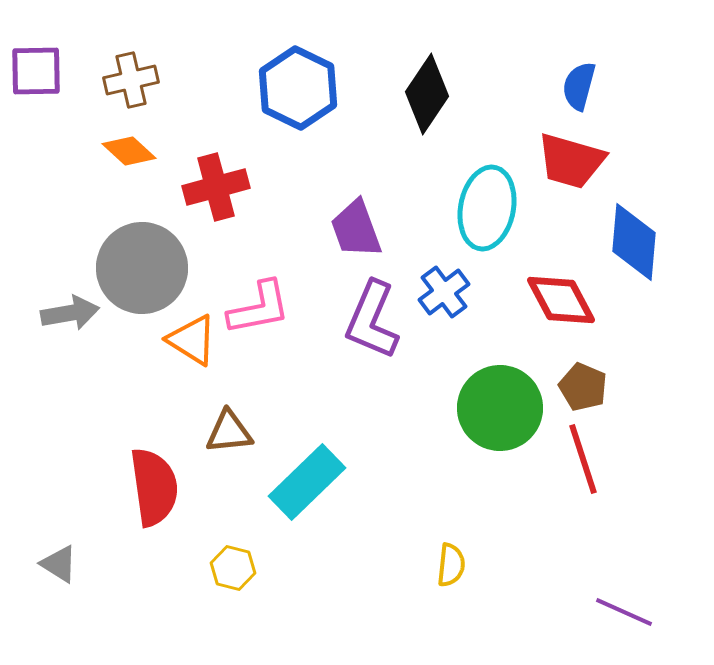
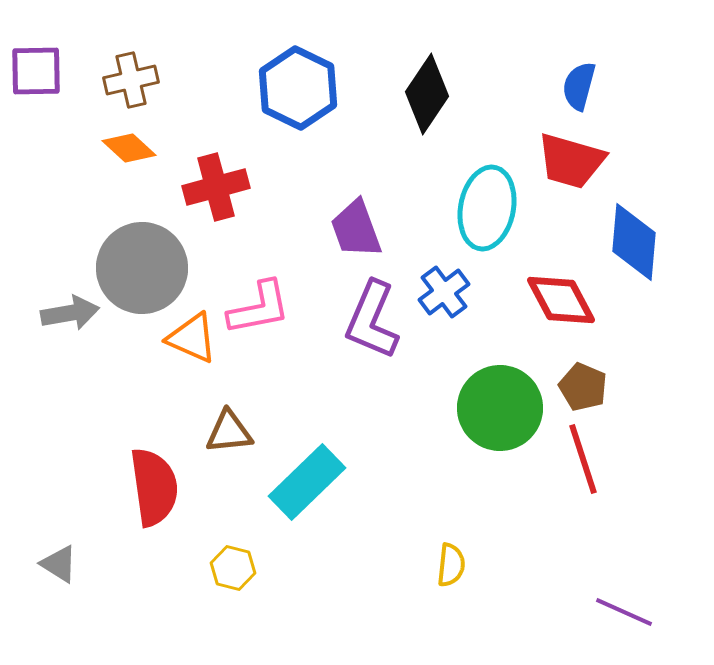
orange diamond: moved 3 px up
orange triangle: moved 2 px up; rotated 8 degrees counterclockwise
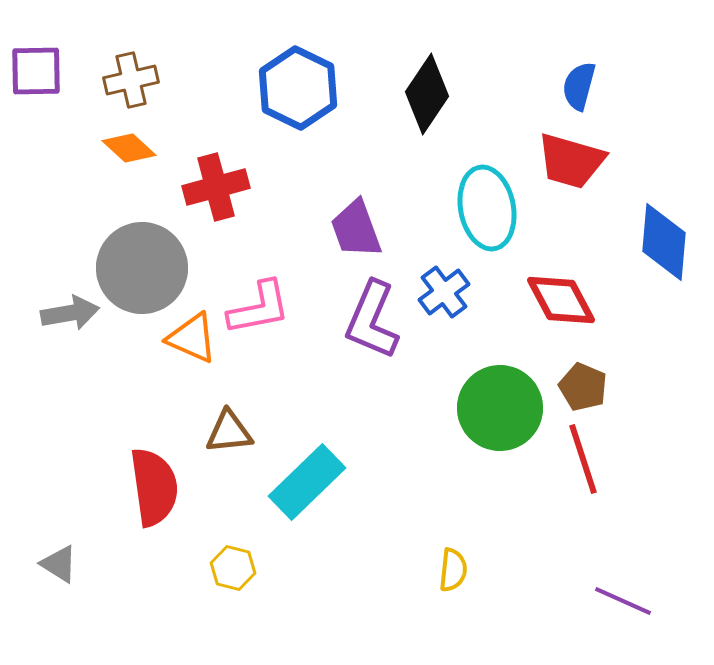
cyan ellipse: rotated 22 degrees counterclockwise
blue diamond: moved 30 px right
yellow semicircle: moved 2 px right, 5 px down
purple line: moved 1 px left, 11 px up
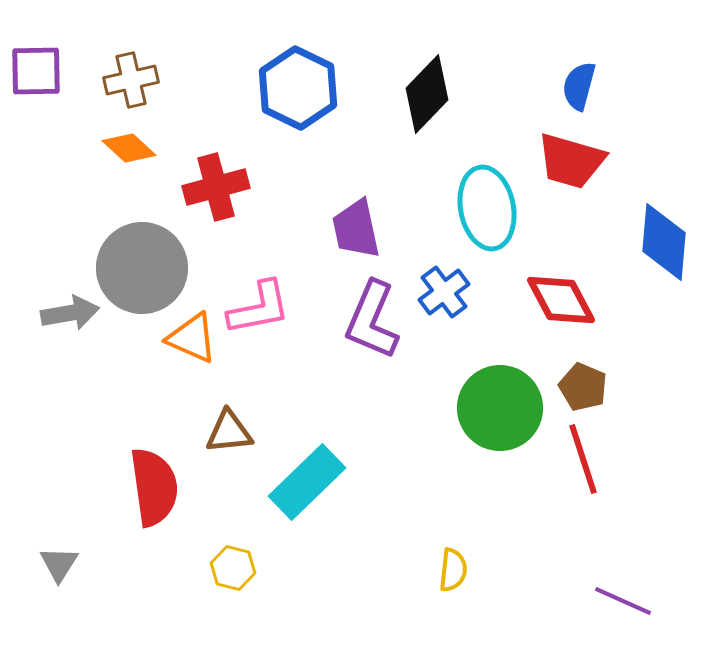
black diamond: rotated 10 degrees clockwise
purple trapezoid: rotated 8 degrees clockwise
gray triangle: rotated 30 degrees clockwise
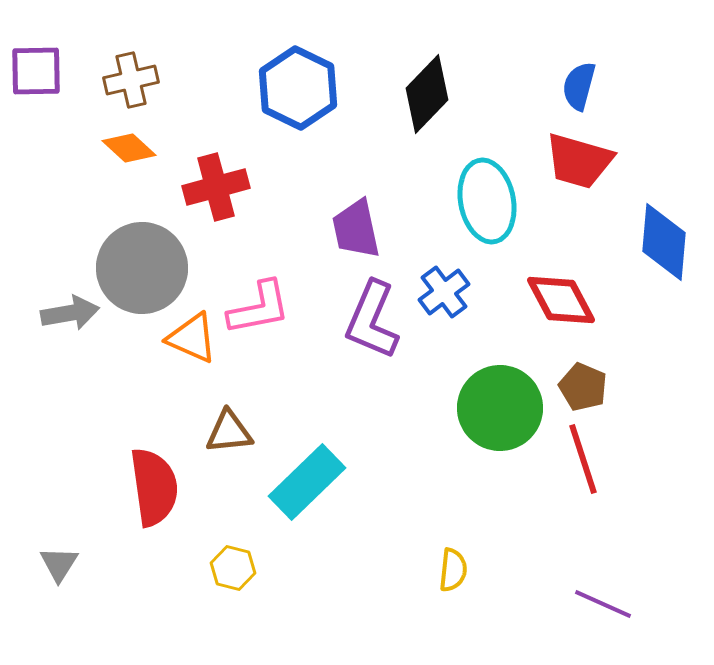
red trapezoid: moved 8 px right
cyan ellipse: moved 7 px up
purple line: moved 20 px left, 3 px down
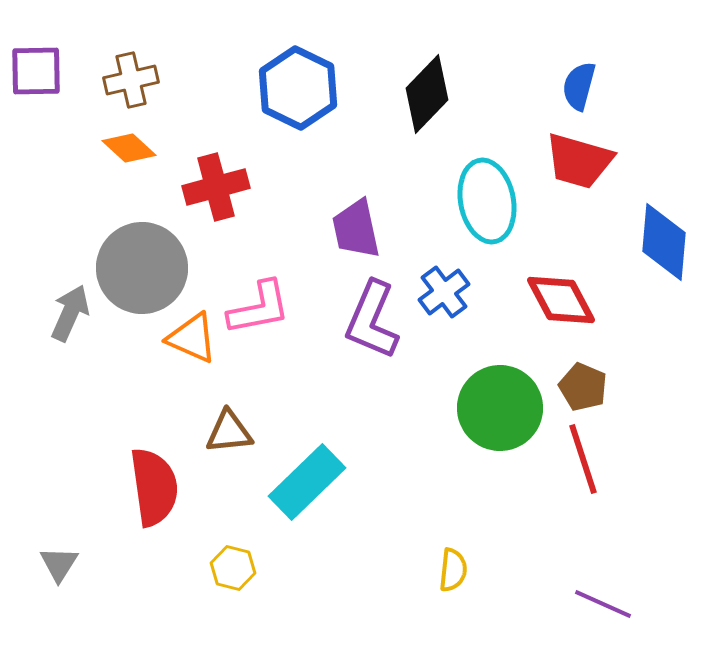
gray arrow: rotated 56 degrees counterclockwise
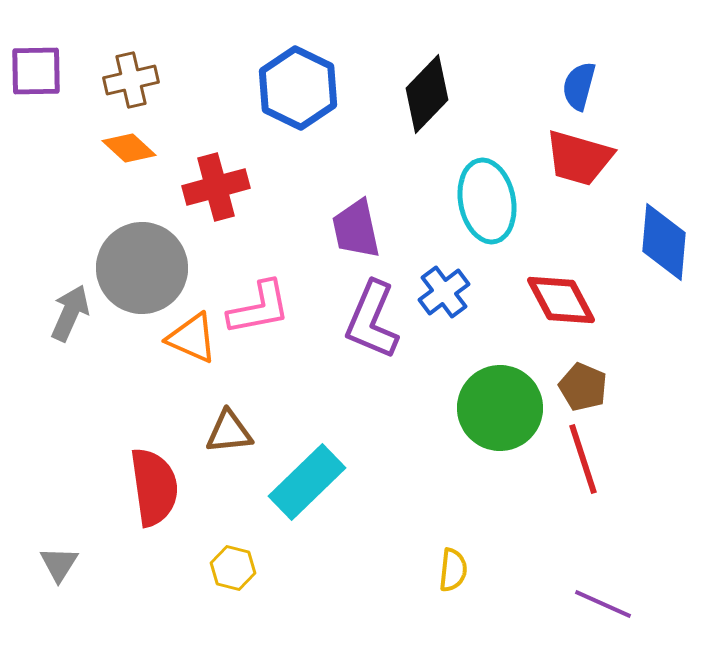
red trapezoid: moved 3 px up
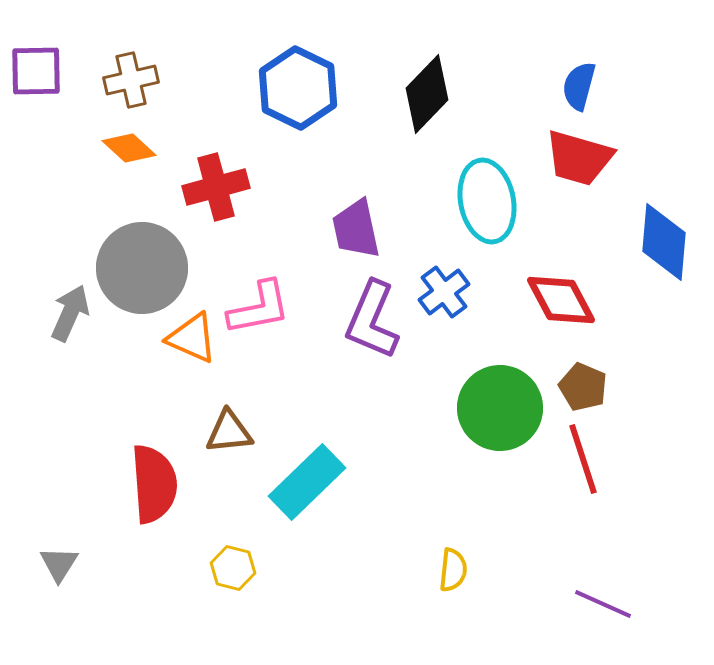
red semicircle: moved 3 px up; rotated 4 degrees clockwise
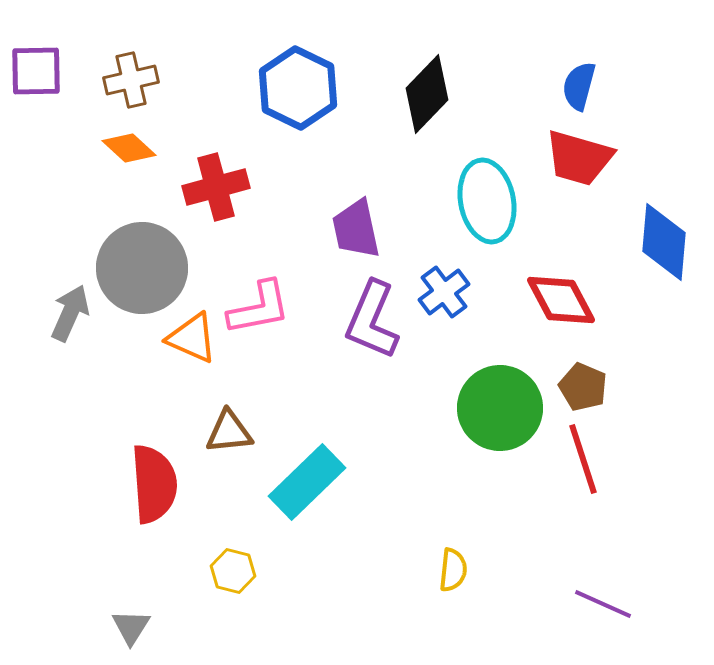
gray triangle: moved 72 px right, 63 px down
yellow hexagon: moved 3 px down
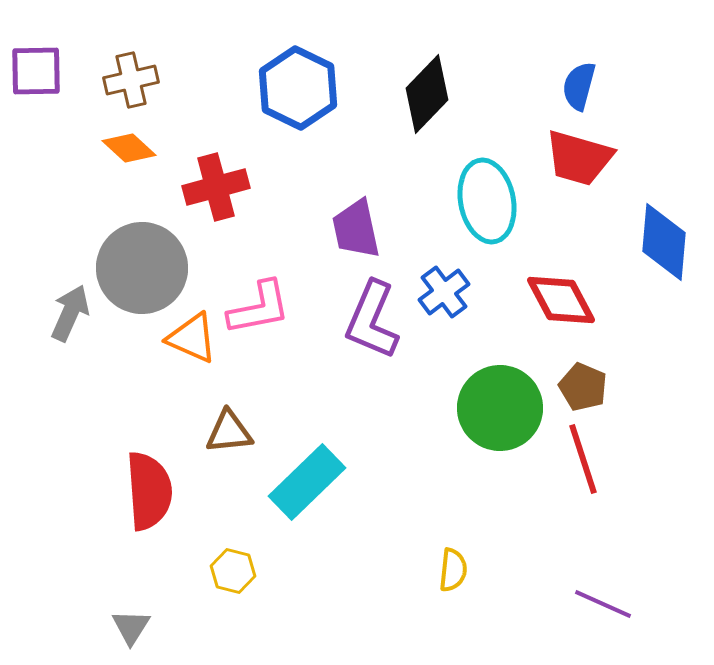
red semicircle: moved 5 px left, 7 px down
